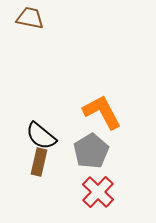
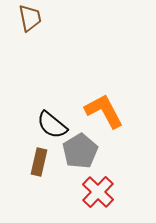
brown trapezoid: rotated 68 degrees clockwise
orange L-shape: moved 2 px right, 1 px up
black semicircle: moved 11 px right, 11 px up
gray pentagon: moved 11 px left
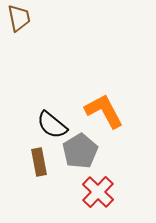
brown trapezoid: moved 11 px left
brown rectangle: rotated 24 degrees counterclockwise
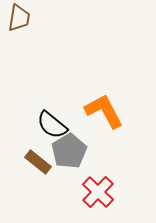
brown trapezoid: rotated 20 degrees clockwise
gray pentagon: moved 11 px left
brown rectangle: moved 1 px left; rotated 40 degrees counterclockwise
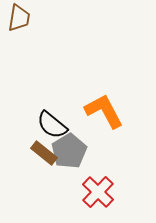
brown rectangle: moved 6 px right, 9 px up
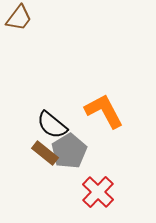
brown trapezoid: rotated 28 degrees clockwise
brown rectangle: moved 1 px right
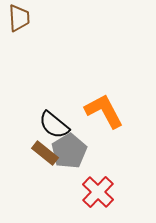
brown trapezoid: rotated 40 degrees counterclockwise
black semicircle: moved 2 px right
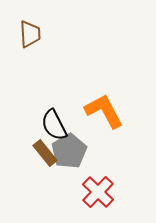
brown trapezoid: moved 11 px right, 16 px down
black semicircle: rotated 24 degrees clockwise
brown rectangle: rotated 12 degrees clockwise
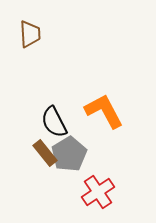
black semicircle: moved 3 px up
gray pentagon: moved 3 px down
red cross: rotated 12 degrees clockwise
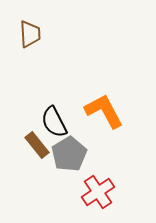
brown rectangle: moved 8 px left, 8 px up
